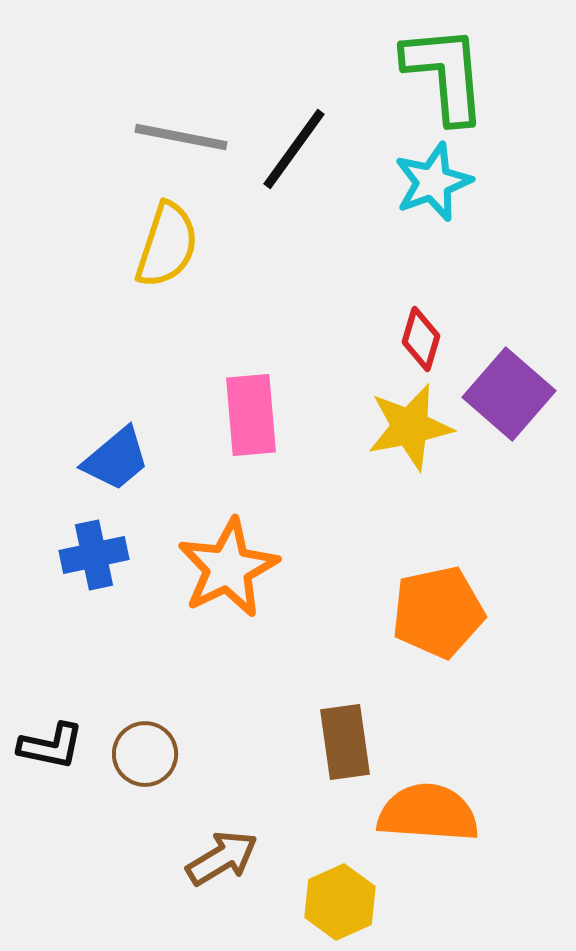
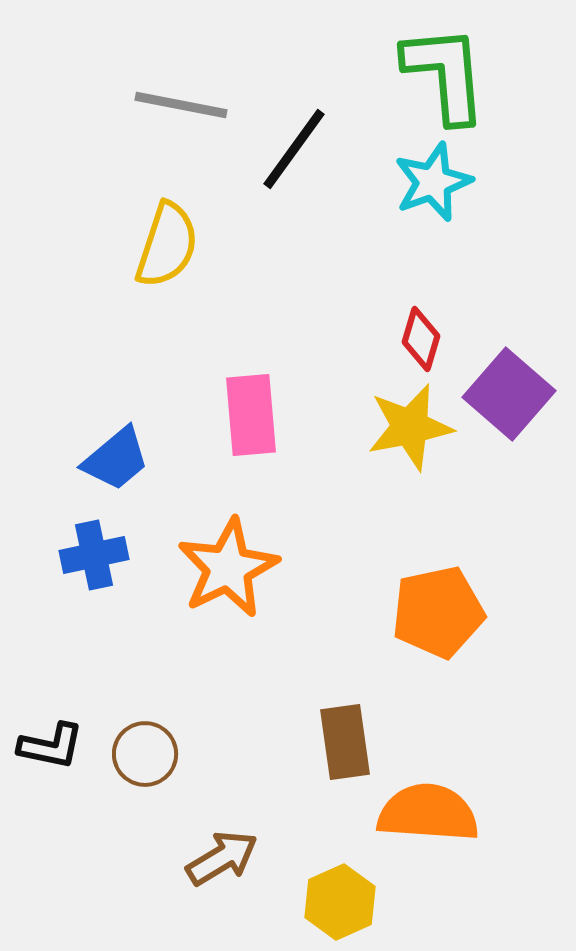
gray line: moved 32 px up
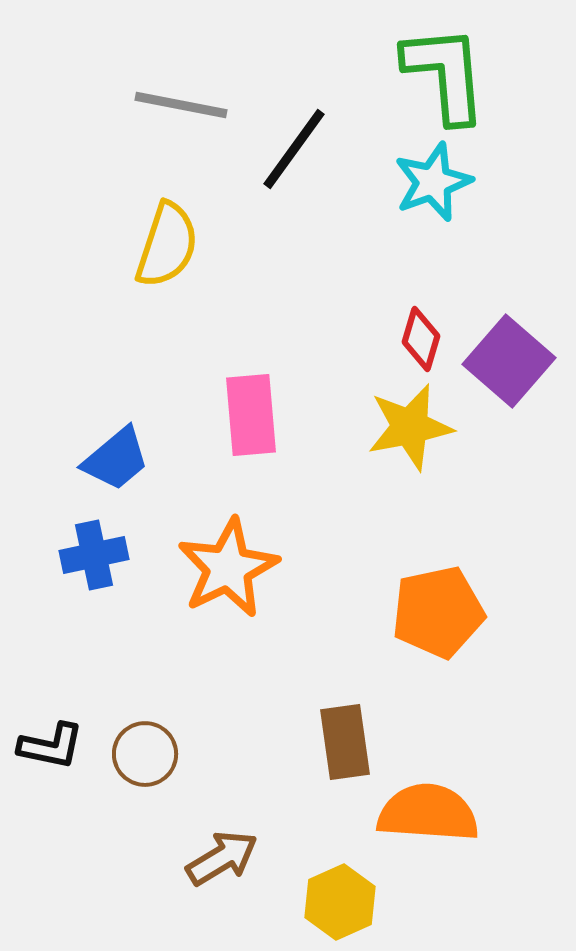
purple square: moved 33 px up
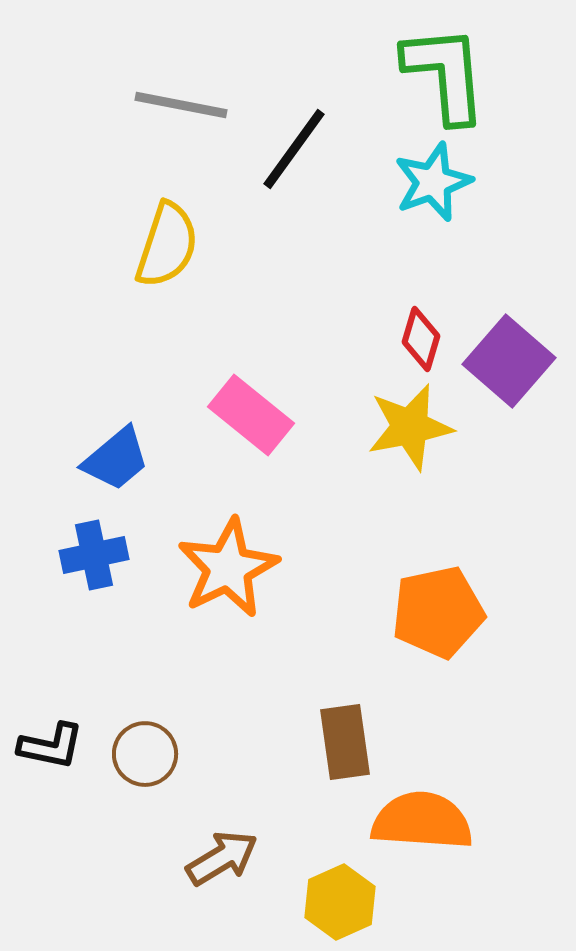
pink rectangle: rotated 46 degrees counterclockwise
orange semicircle: moved 6 px left, 8 px down
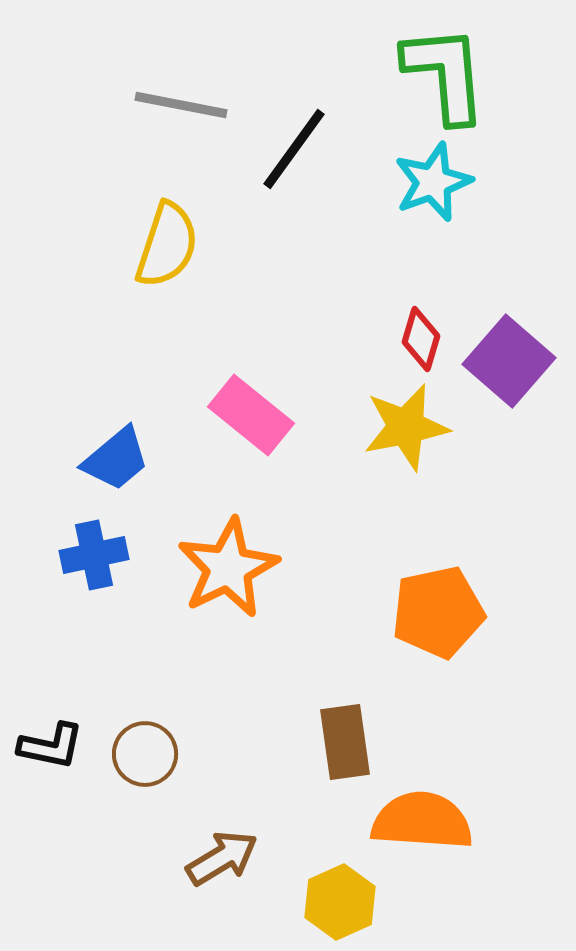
yellow star: moved 4 px left
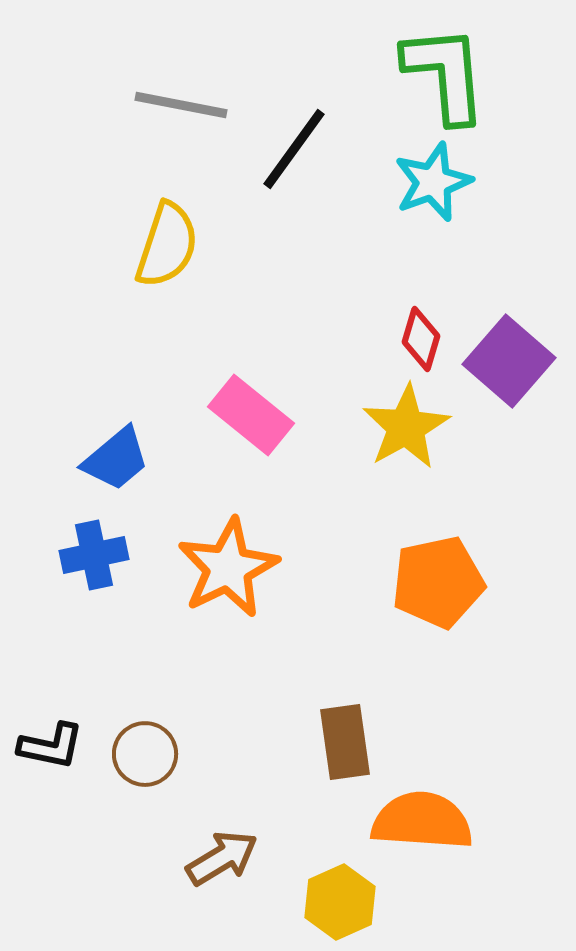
yellow star: rotated 18 degrees counterclockwise
orange pentagon: moved 30 px up
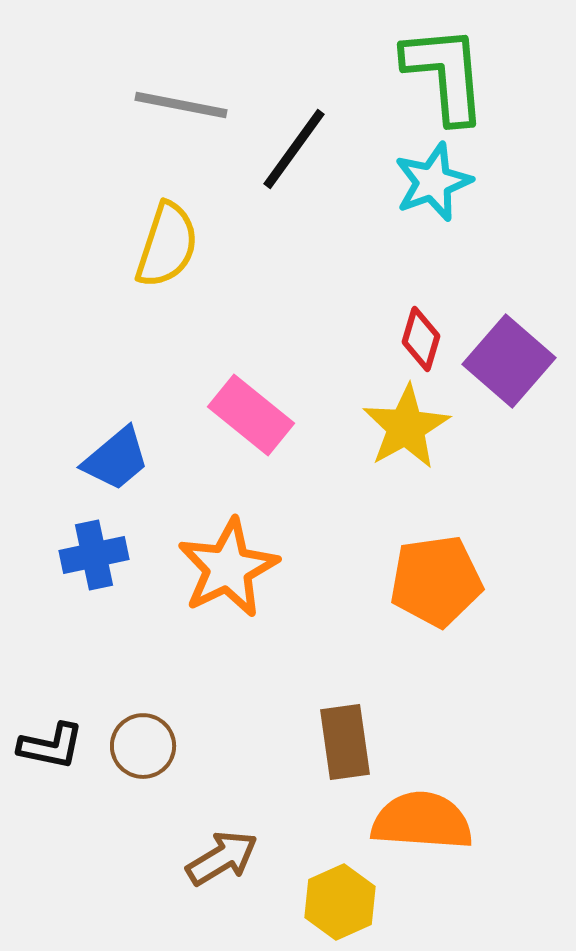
orange pentagon: moved 2 px left, 1 px up; rotated 4 degrees clockwise
brown circle: moved 2 px left, 8 px up
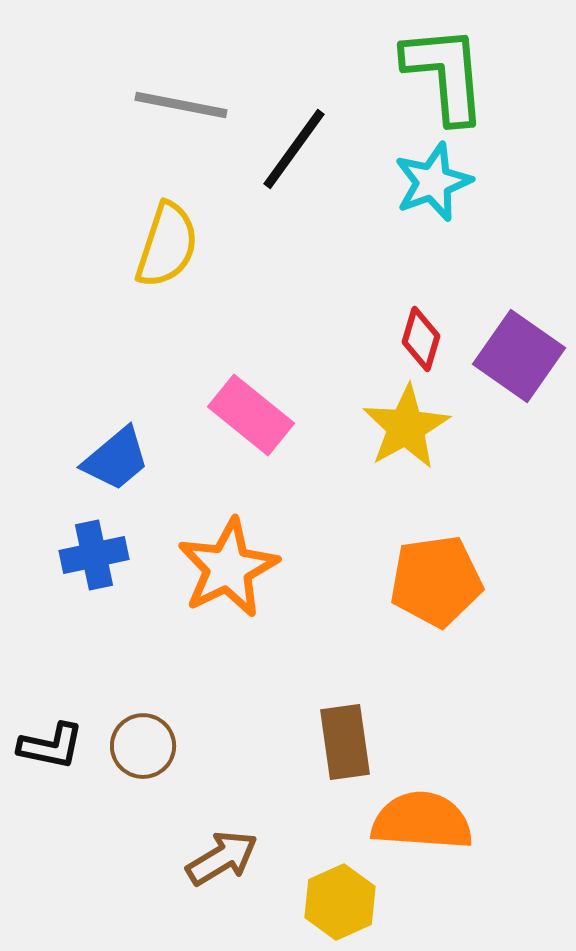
purple square: moved 10 px right, 5 px up; rotated 6 degrees counterclockwise
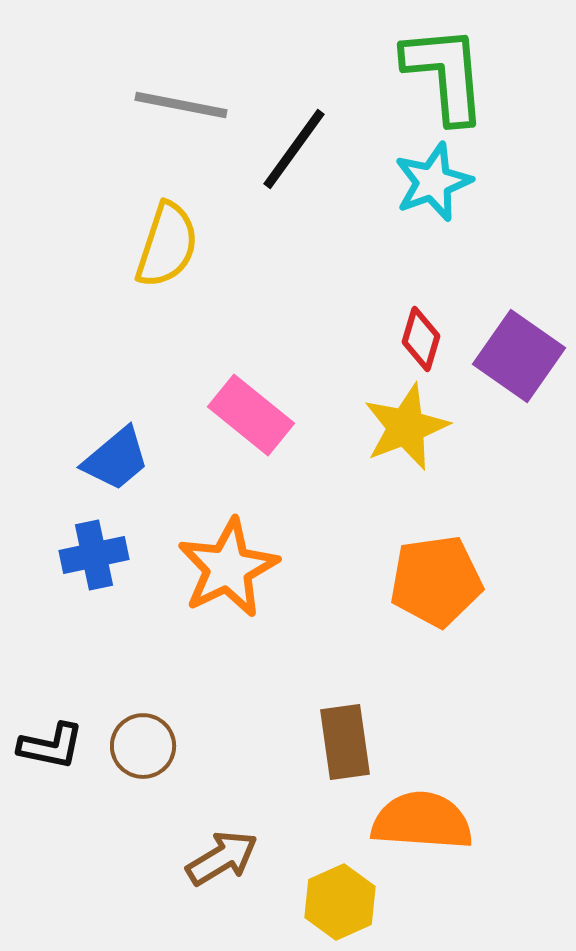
yellow star: rotated 8 degrees clockwise
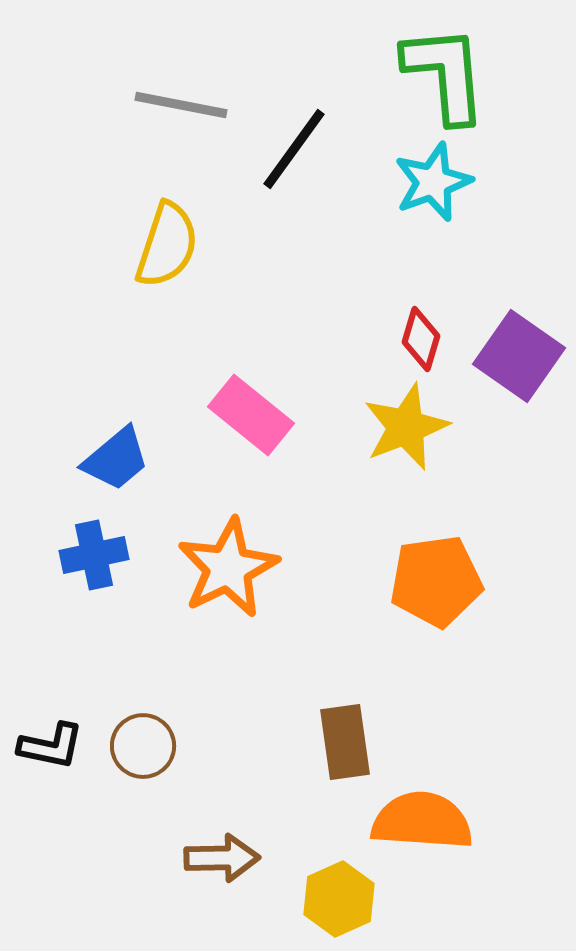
brown arrow: rotated 30 degrees clockwise
yellow hexagon: moved 1 px left, 3 px up
